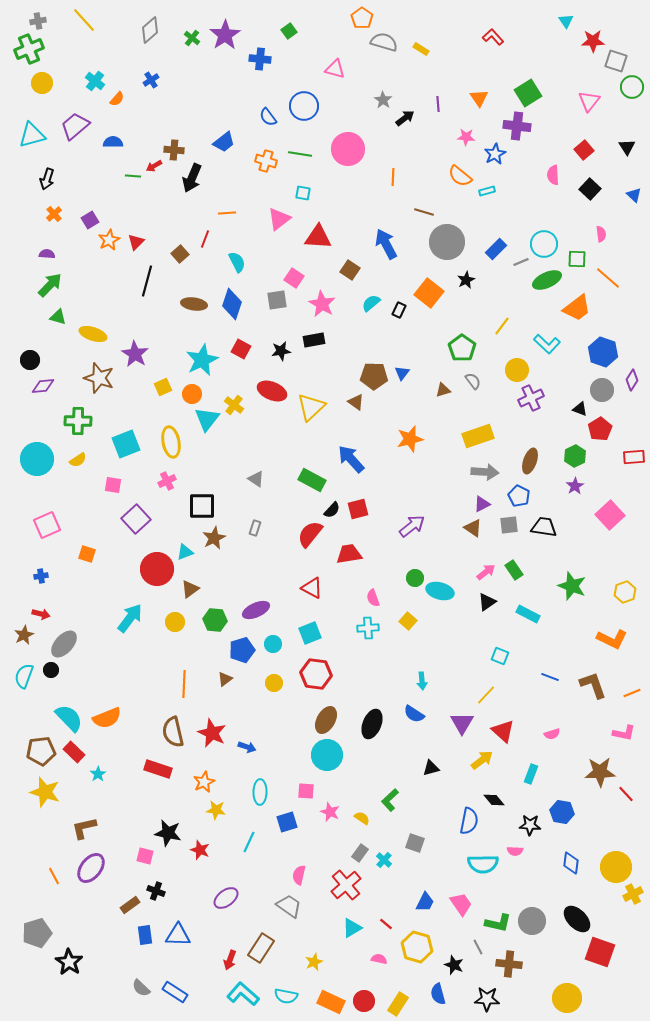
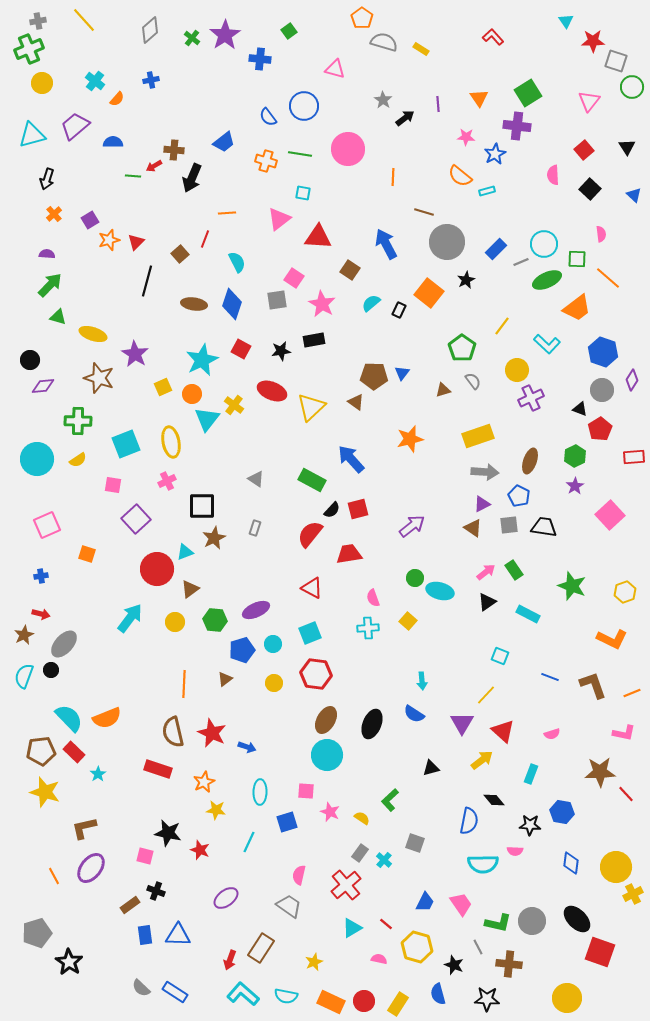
blue cross at (151, 80): rotated 21 degrees clockwise
orange star at (109, 240): rotated 10 degrees clockwise
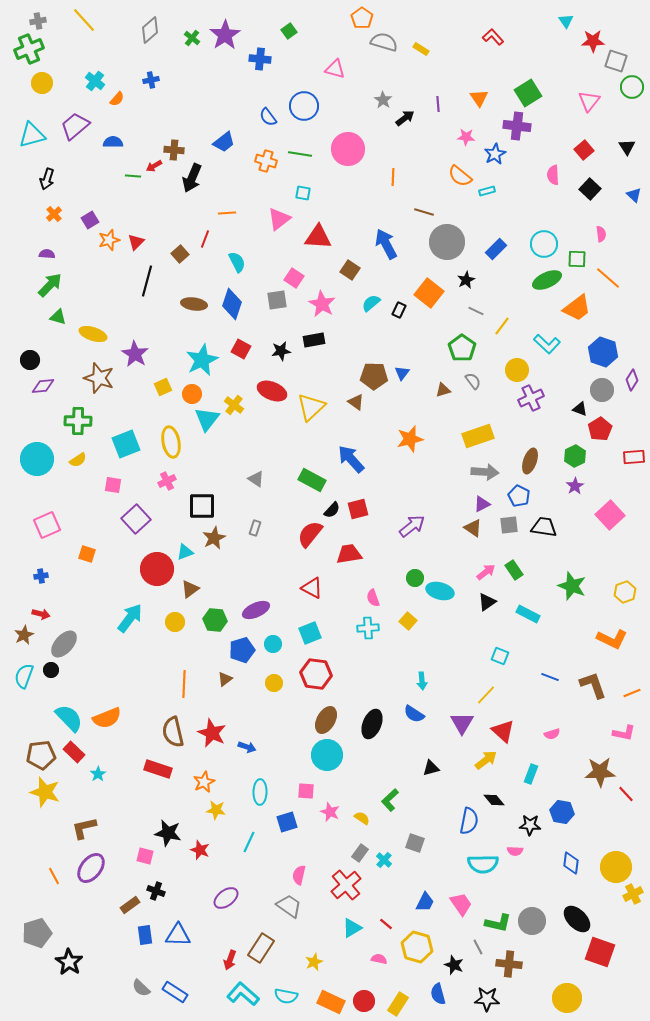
gray line at (521, 262): moved 45 px left, 49 px down; rotated 49 degrees clockwise
brown pentagon at (41, 751): moved 4 px down
yellow arrow at (482, 760): moved 4 px right
